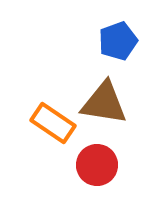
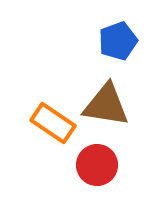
brown triangle: moved 2 px right, 2 px down
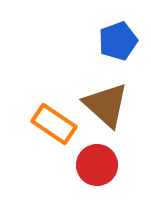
brown triangle: rotated 33 degrees clockwise
orange rectangle: moved 1 px right, 1 px down
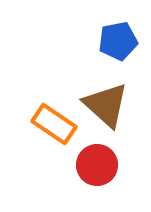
blue pentagon: rotated 9 degrees clockwise
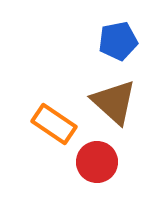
brown triangle: moved 8 px right, 3 px up
red circle: moved 3 px up
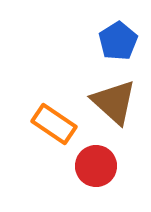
blue pentagon: rotated 21 degrees counterclockwise
red circle: moved 1 px left, 4 px down
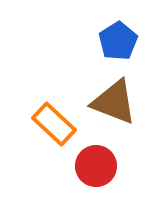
brown triangle: rotated 21 degrees counterclockwise
orange rectangle: rotated 9 degrees clockwise
